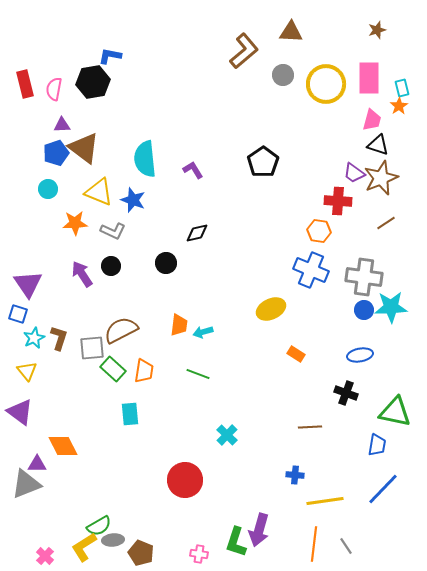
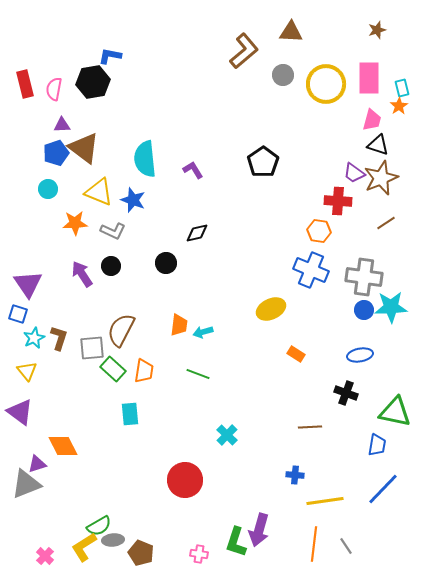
brown semicircle at (121, 330): rotated 36 degrees counterclockwise
purple triangle at (37, 464): rotated 18 degrees counterclockwise
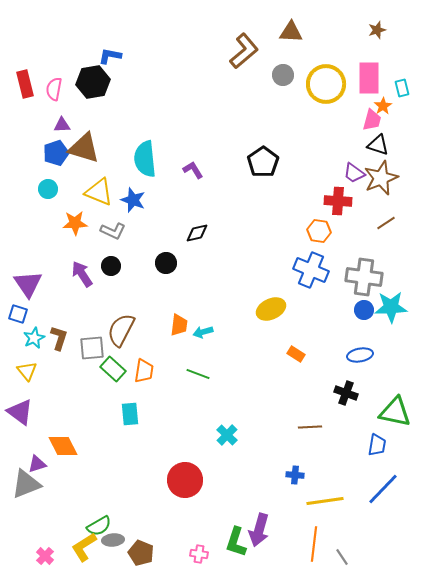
orange star at (399, 106): moved 16 px left
brown triangle at (84, 148): rotated 20 degrees counterclockwise
gray line at (346, 546): moved 4 px left, 11 px down
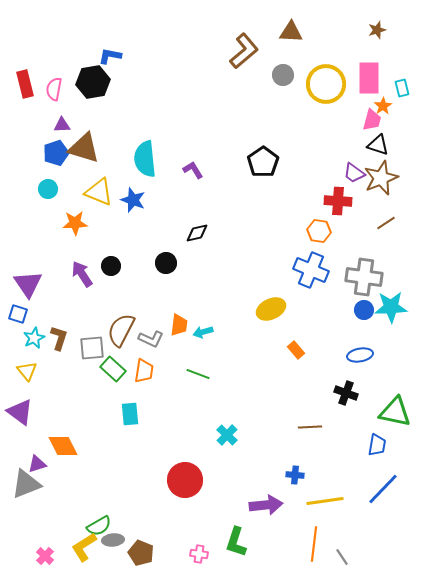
gray L-shape at (113, 231): moved 38 px right, 108 px down
orange rectangle at (296, 354): moved 4 px up; rotated 18 degrees clockwise
purple arrow at (259, 530): moved 7 px right, 25 px up; rotated 112 degrees counterclockwise
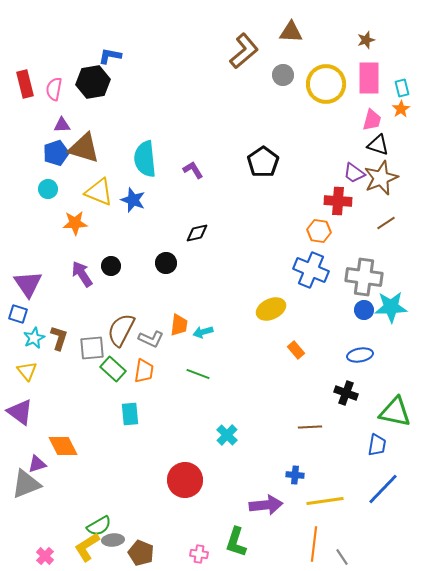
brown star at (377, 30): moved 11 px left, 10 px down
orange star at (383, 106): moved 18 px right, 3 px down
yellow L-shape at (84, 547): moved 3 px right
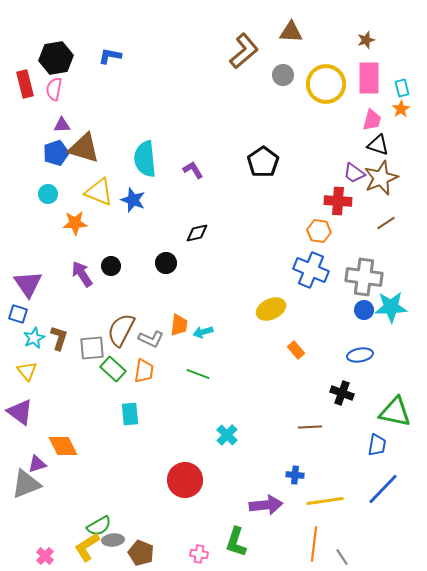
black hexagon at (93, 82): moved 37 px left, 24 px up
cyan circle at (48, 189): moved 5 px down
black cross at (346, 393): moved 4 px left
